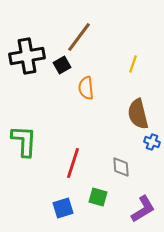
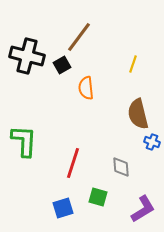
black cross: rotated 24 degrees clockwise
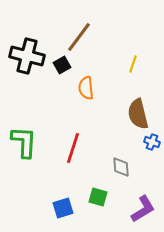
green L-shape: moved 1 px down
red line: moved 15 px up
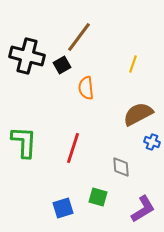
brown semicircle: rotated 76 degrees clockwise
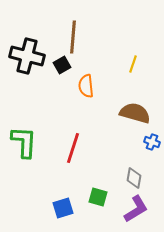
brown line: moved 6 px left; rotated 32 degrees counterclockwise
orange semicircle: moved 2 px up
brown semicircle: moved 3 px left, 1 px up; rotated 44 degrees clockwise
gray diamond: moved 13 px right, 11 px down; rotated 15 degrees clockwise
purple L-shape: moved 7 px left
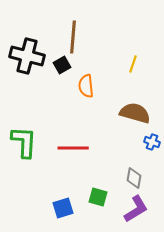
red line: rotated 72 degrees clockwise
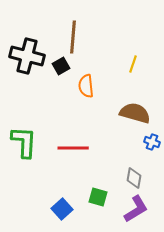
black square: moved 1 px left, 1 px down
blue square: moved 1 px left, 1 px down; rotated 25 degrees counterclockwise
